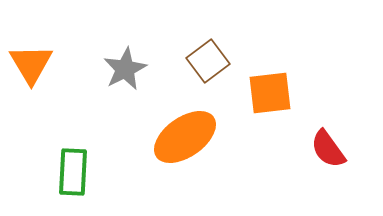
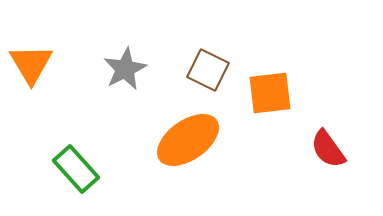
brown square: moved 9 px down; rotated 27 degrees counterclockwise
orange ellipse: moved 3 px right, 3 px down
green rectangle: moved 3 px right, 3 px up; rotated 45 degrees counterclockwise
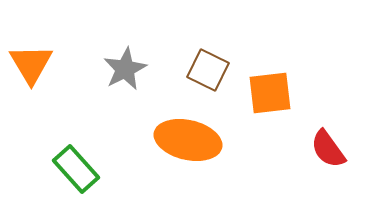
orange ellipse: rotated 48 degrees clockwise
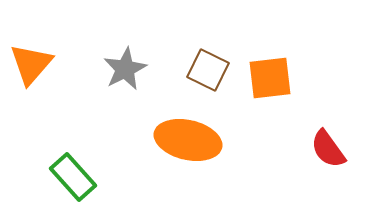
orange triangle: rotated 12 degrees clockwise
orange square: moved 15 px up
green rectangle: moved 3 px left, 8 px down
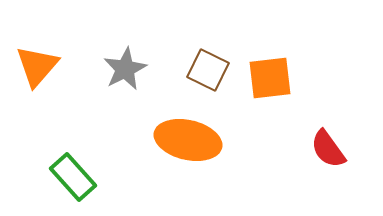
orange triangle: moved 6 px right, 2 px down
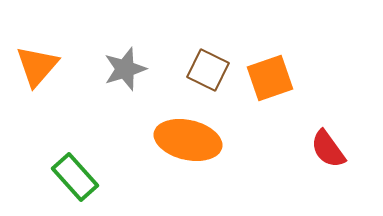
gray star: rotated 9 degrees clockwise
orange square: rotated 12 degrees counterclockwise
green rectangle: moved 2 px right
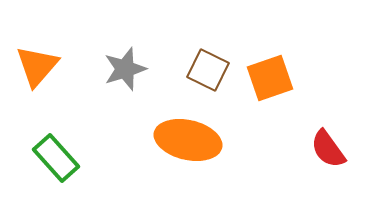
green rectangle: moved 19 px left, 19 px up
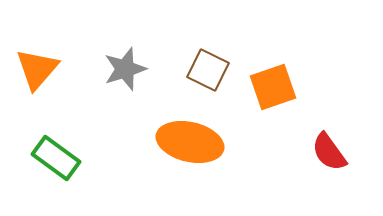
orange triangle: moved 3 px down
orange square: moved 3 px right, 9 px down
orange ellipse: moved 2 px right, 2 px down
red semicircle: moved 1 px right, 3 px down
green rectangle: rotated 12 degrees counterclockwise
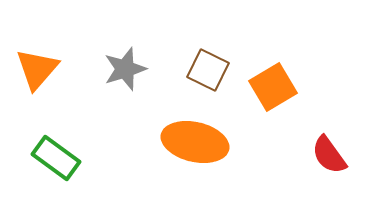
orange square: rotated 12 degrees counterclockwise
orange ellipse: moved 5 px right
red semicircle: moved 3 px down
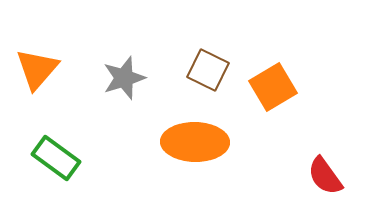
gray star: moved 1 px left, 9 px down
orange ellipse: rotated 12 degrees counterclockwise
red semicircle: moved 4 px left, 21 px down
